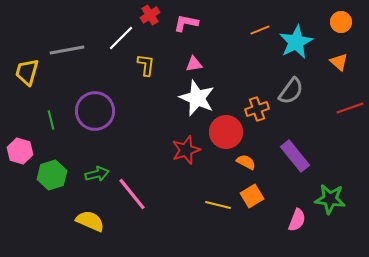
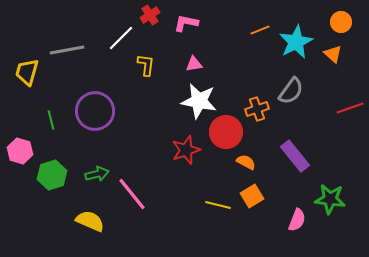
orange triangle: moved 6 px left, 8 px up
white star: moved 2 px right, 3 px down; rotated 12 degrees counterclockwise
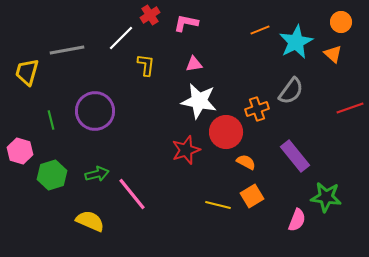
green star: moved 4 px left, 2 px up
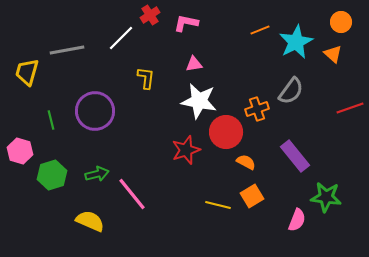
yellow L-shape: moved 13 px down
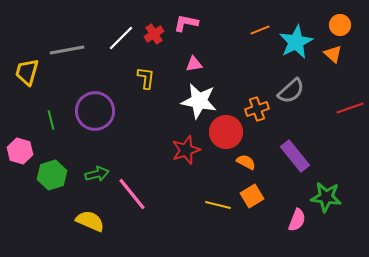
red cross: moved 4 px right, 19 px down
orange circle: moved 1 px left, 3 px down
gray semicircle: rotated 12 degrees clockwise
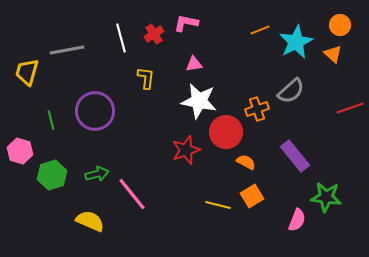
white line: rotated 60 degrees counterclockwise
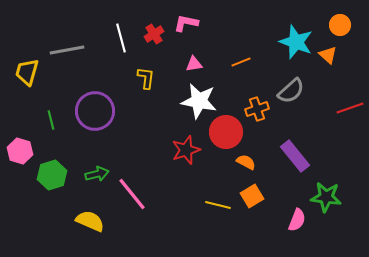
orange line: moved 19 px left, 32 px down
cyan star: rotated 24 degrees counterclockwise
orange triangle: moved 5 px left, 1 px down
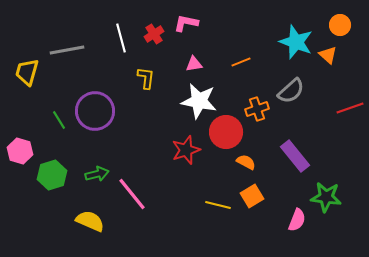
green line: moved 8 px right; rotated 18 degrees counterclockwise
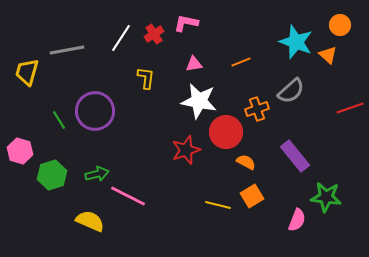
white line: rotated 48 degrees clockwise
pink line: moved 4 px left, 2 px down; rotated 24 degrees counterclockwise
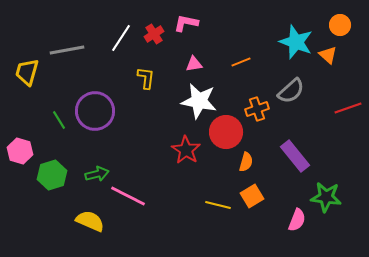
red line: moved 2 px left
red star: rotated 20 degrees counterclockwise
orange semicircle: rotated 78 degrees clockwise
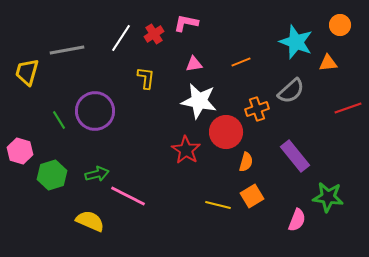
orange triangle: moved 8 px down; rotated 48 degrees counterclockwise
green star: moved 2 px right
